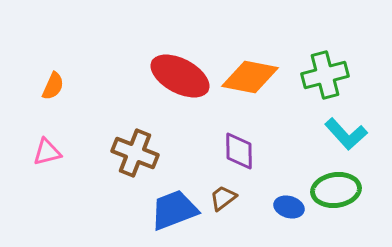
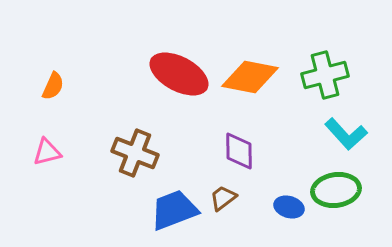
red ellipse: moved 1 px left, 2 px up
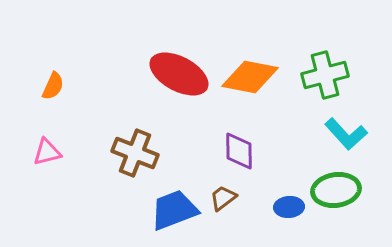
blue ellipse: rotated 20 degrees counterclockwise
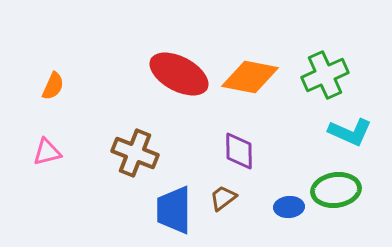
green cross: rotated 9 degrees counterclockwise
cyan L-shape: moved 4 px right, 2 px up; rotated 24 degrees counterclockwise
blue trapezoid: rotated 69 degrees counterclockwise
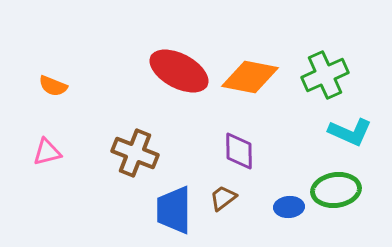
red ellipse: moved 3 px up
orange semicircle: rotated 88 degrees clockwise
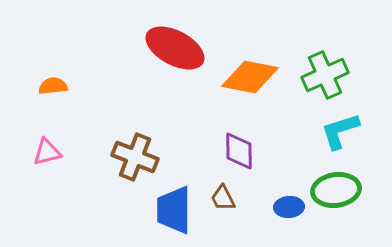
red ellipse: moved 4 px left, 23 px up
orange semicircle: rotated 152 degrees clockwise
cyan L-shape: moved 10 px left, 1 px up; rotated 138 degrees clockwise
brown cross: moved 4 px down
brown trapezoid: rotated 80 degrees counterclockwise
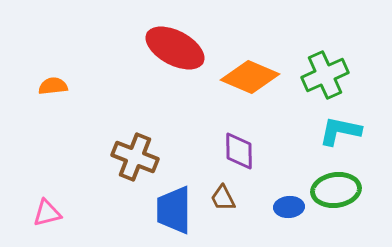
orange diamond: rotated 12 degrees clockwise
cyan L-shape: rotated 30 degrees clockwise
pink triangle: moved 61 px down
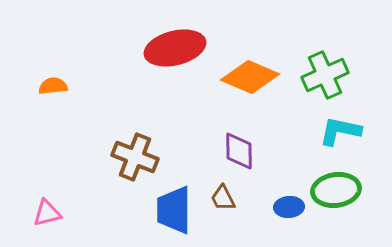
red ellipse: rotated 42 degrees counterclockwise
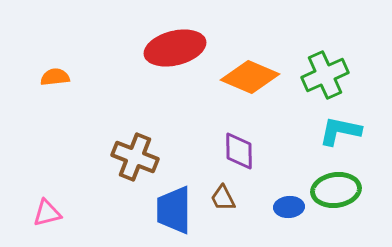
orange semicircle: moved 2 px right, 9 px up
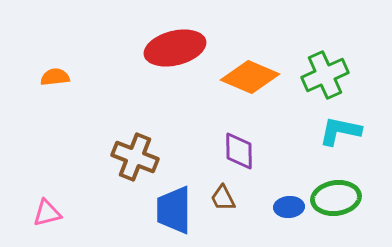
green ellipse: moved 8 px down
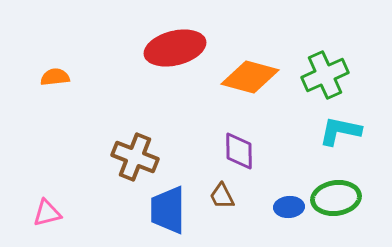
orange diamond: rotated 8 degrees counterclockwise
brown trapezoid: moved 1 px left, 2 px up
blue trapezoid: moved 6 px left
